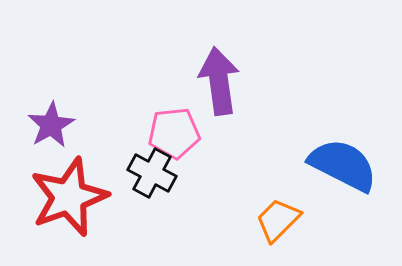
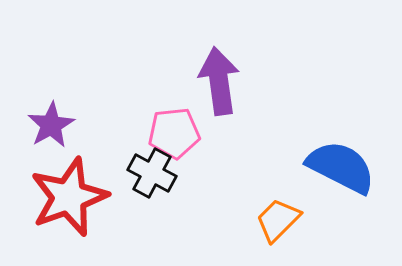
blue semicircle: moved 2 px left, 2 px down
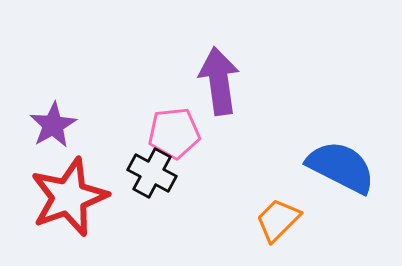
purple star: moved 2 px right
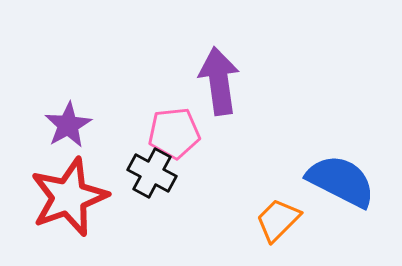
purple star: moved 15 px right
blue semicircle: moved 14 px down
